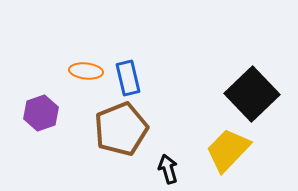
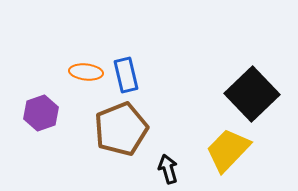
orange ellipse: moved 1 px down
blue rectangle: moved 2 px left, 3 px up
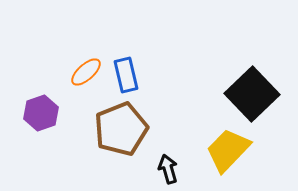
orange ellipse: rotated 48 degrees counterclockwise
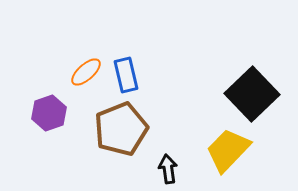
purple hexagon: moved 8 px right
black arrow: rotated 8 degrees clockwise
